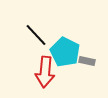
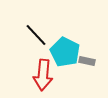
red arrow: moved 2 px left, 3 px down
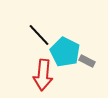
black line: moved 3 px right
gray rectangle: rotated 14 degrees clockwise
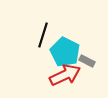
black line: moved 4 px right; rotated 60 degrees clockwise
red arrow: moved 22 px right; rotated 120 degrees counterclockwise
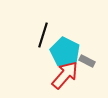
red arrow: rotated 24 degrees counterclockwise
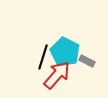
black line: moved 22 px down
red arrow: moved 8 px left
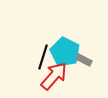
gray rectangle: moved 3 px left, 1 px up
red arrow: moved 3 px left, 1 px down
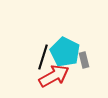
gray rectangle: rotated 49 degrees clockwise
red arrow: rotated 20 degrees clockwise
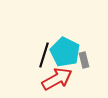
black line: moved 1 px right, 2 px up
red arrow: moved 3 px right, 3 px down
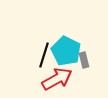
cyan pentagon: moved 1 px right, 1 px up
